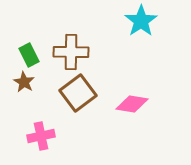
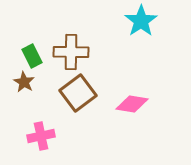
green rectangle: moved 3 px right, 1 px down
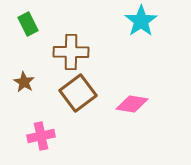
green rectangle: moved 4 px left, 32 px up
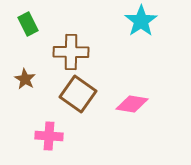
brown star: moved 1 px right, 3 px up
brown square: moved 1 px down; rotated 18 degrees counterclockwise
pink cross: moved 8 px right; rotated 16 degrees clockwise
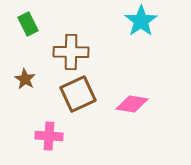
brown square: rotated 30 degrees clockwise
